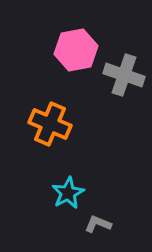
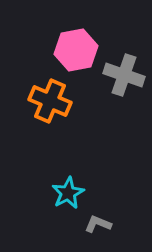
orange cross: moved 23 px up
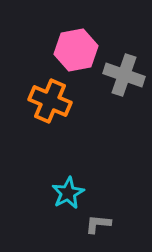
gray L-shape: rotated 16 degrees counterclockwise
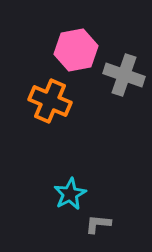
cyan star: moved 2 px right, 1 px down
